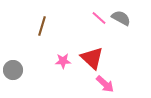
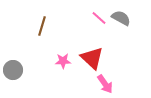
pink arrow: rotated 12 degrees clockwise
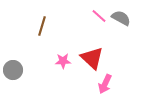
pink line: moved 2 px up
pink arrow: rotated 60 degrees clockwise
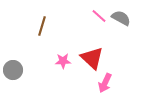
pink arrow: moved 1 px up
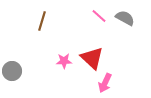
gray semicircle: moved 4 px right
brown line: moved 5 px up
pink star: moved 1 px right
gray circle: moved 1 px left, 1 px down
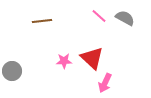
brown line: rotated 66 degrees clockwise
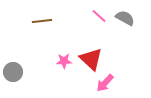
red triangle: moved 1 px left, 1 px down
gray circle: moved 1 px right, 1 px down
pink arrow: rotated 18 degrees clockwise
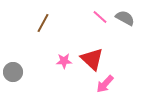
pink line: moved 1 px right, 1 px down
brown line: moved 1 px right, 2 px down; rotated 54 degrees counterclockwise
red triangle: moved 1 px right
pink arrow: moved 1 px down
